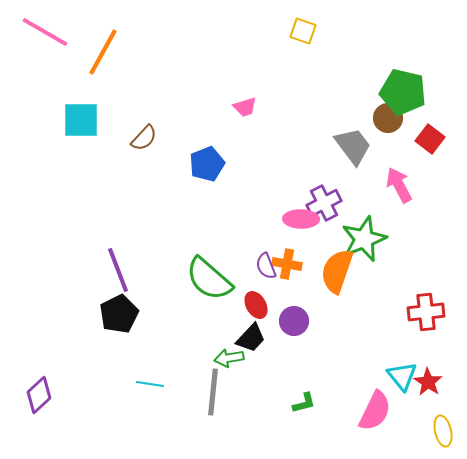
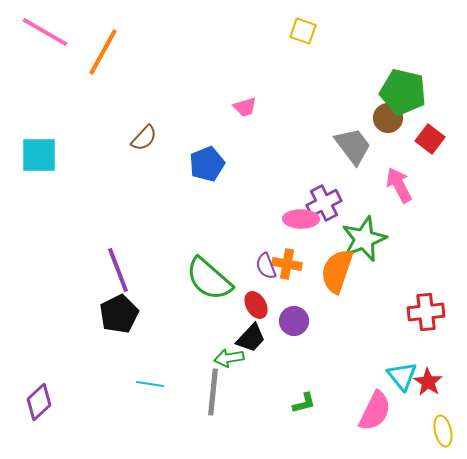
cyan square: moved 42 px left, 35 px down
purple diamond: moved 7 px down
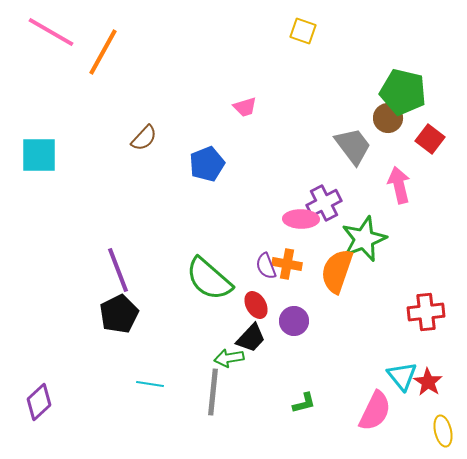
pink line: moved 6 px right
pink arrow: rotated 15 degrees clockwise
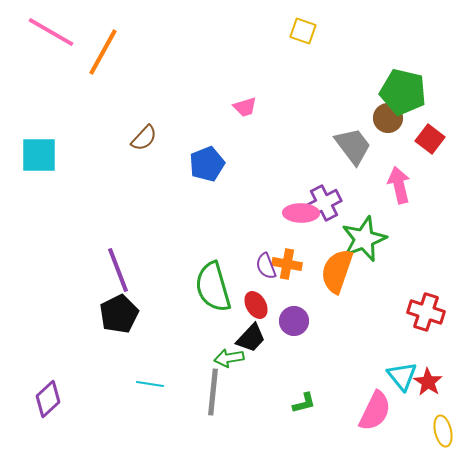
pink ellipse: moved 6 px up
green semicircle: moved 4 px right, 8 px down; rotated 33 degrees clockwise
red cross: rotated 24 degrees clockwise
purple diamond: moved 9 px right, 3 px up
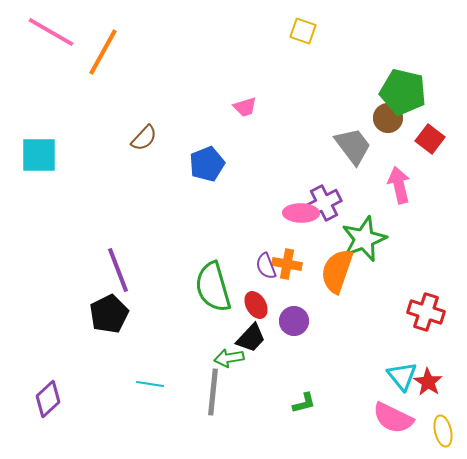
black pentagon: moved 10 px left
pink semicircle: moved 18 px right, 7 px down; rotated 90 degrees clockwise
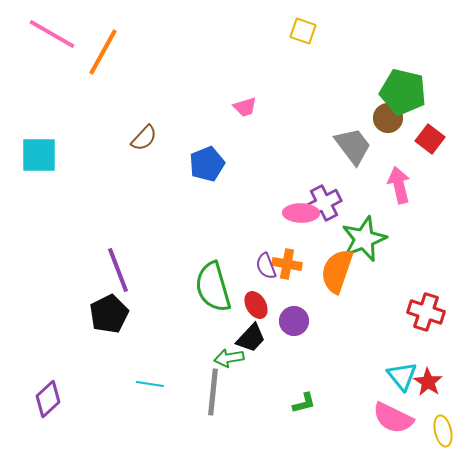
pink line: moved 1 px right, 2 px down
